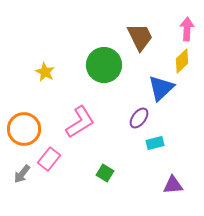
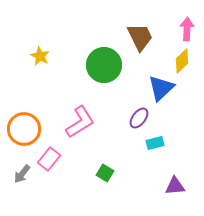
yellow star: moved 5 px left, 16 px up
purple triangle: moved 2 px right, 1 px down
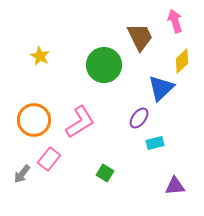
pink arrow: moved 12 px left, 8 px up; rotated 20 degrees counterclockwise
orange circle: moved 10 px right, 9 px up
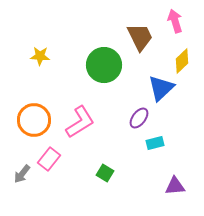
yellow star: rotated 24 degrees counterclockwise
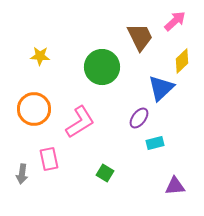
pink arrow: rotated 65 degrees clockwise
green circle: moved 2 px left, 2 px down
orange circle: moved 11 px up
pink rectangle: rotated 50 degrees counterclockwise
gray arrow: rotated 30 degrees counterclockwise
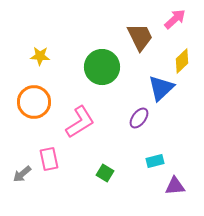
pink arrow: moved 2 px up
orange circle: moved 7 px up
cyan rectangle: moved 18 px down
gray arrow: rotated 42 degrees clockwise
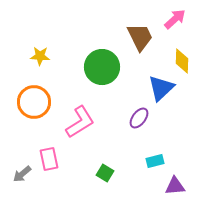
yellow diamond: rotated 45 degrees counterclockwise
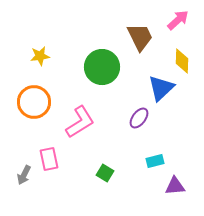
pink arrow: moved 3 px right, 1 px down
yellow star: rotated 12 degrees counterclockwise
gray arrow: moved 2 px right, 1 px down; rotated 24 degrees counterclockwise
